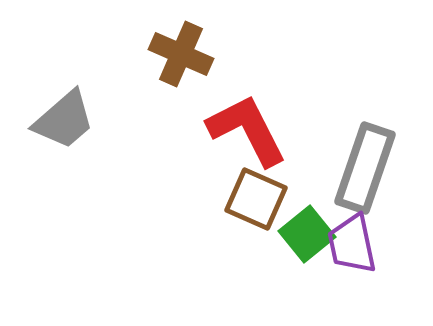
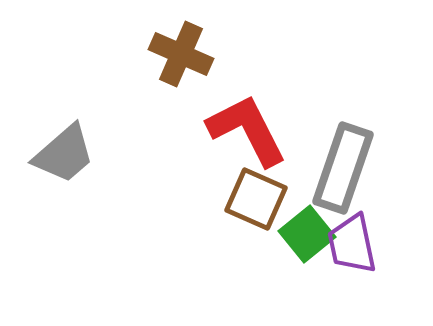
gray trapezoid: moved 34 px down
gray rectangle: moved 22 px left
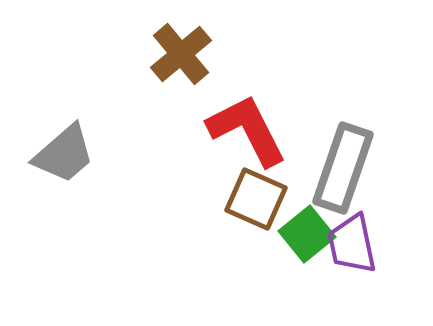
brown cross: rotated 26 degrees clockwise
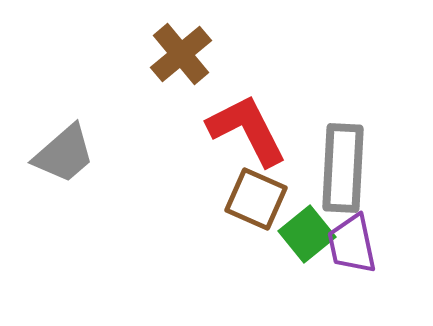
gray rectangle: rotated 16 degrees counterclockwise
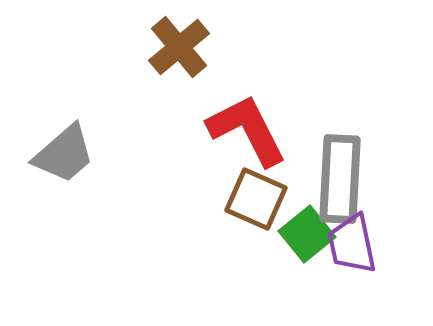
brown cross: moved 2 px left, 7 px up
gray rectangle: moved 3 px left, 11 px down
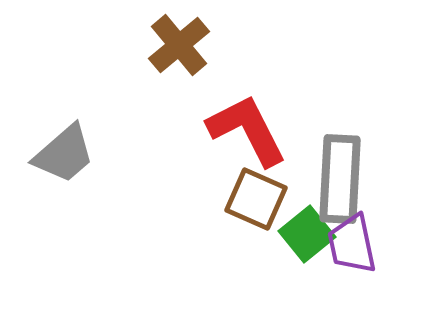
brown cross: moved 2 px up
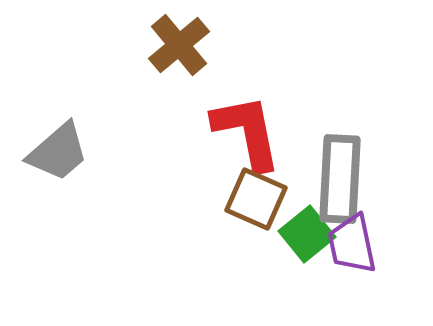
red L-shape: moved 2 px down; rotated 16 degrees clockwise
gray trapezoid: moved 6 px left, 2 px up
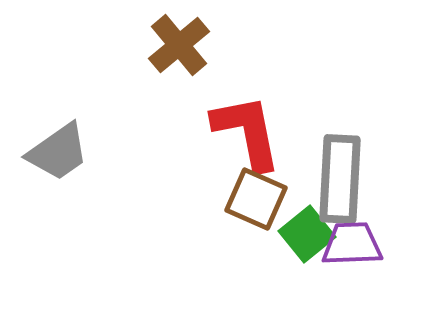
gray trapezoid: rotated 6 degrees clockwise
purple trapezoid: rotated 100 degrees clockwise
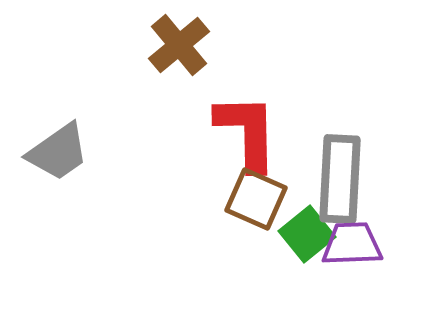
red L-shape: rotated 10 degrees clockwise
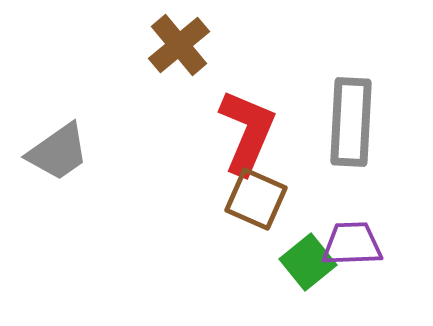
red L-shape: rotated 24 degrees clockwise
gray rectangle: moved 11 px right, 57 px up
green square: moved 1 px right, 28 px down
